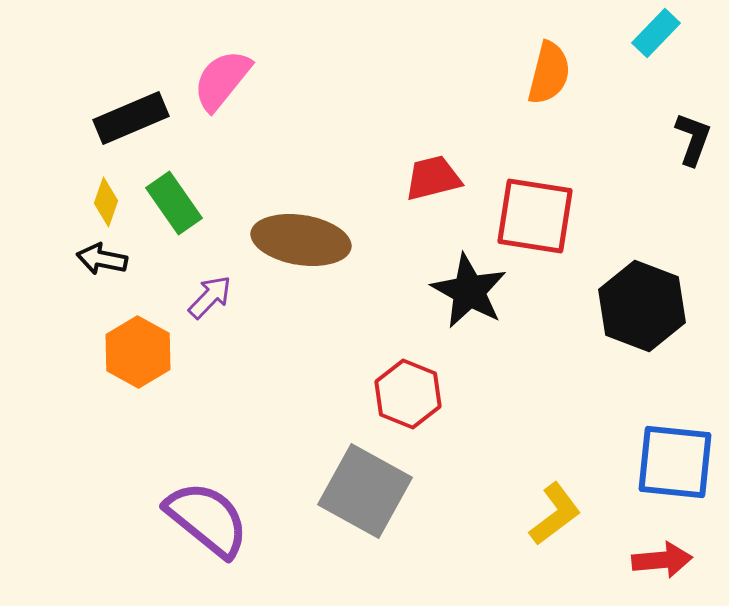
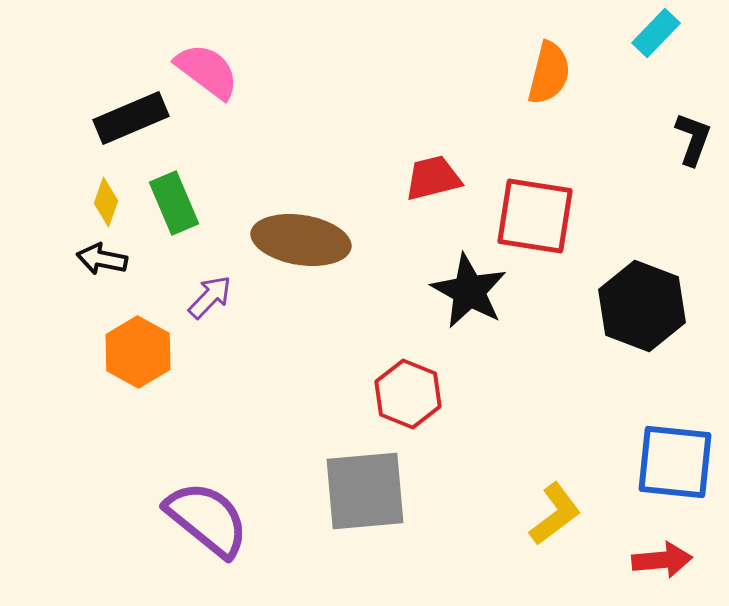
pink semicircle: moved 15 px left, 9 px up; rotated 88 degrees clockwise
green rectangle: rotated 12 degrees clockwise
gray square: rotated 34 degrees counterclockwise
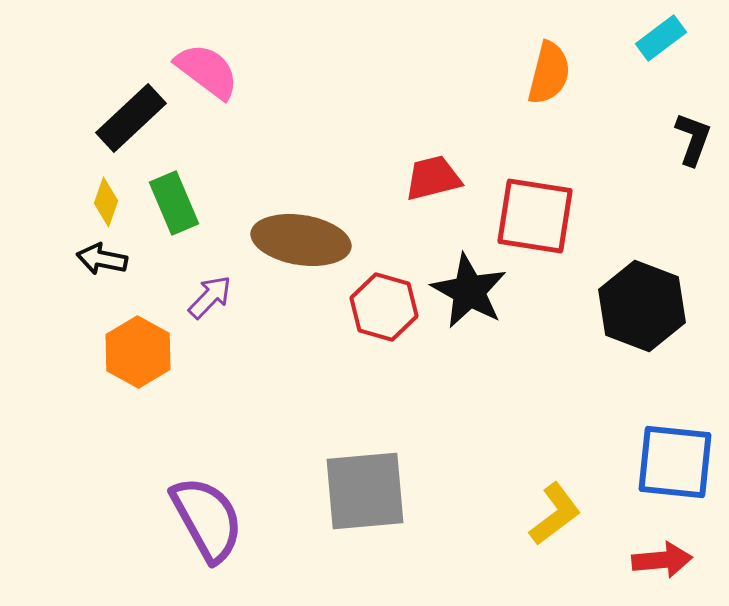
cyan rectangle: moved 5 px right, 5 px down; rotated 9 degrees clockwise
black rectangle: rotated 20 degrees counterclockwise
red hexagon: moved 24 px left, 87 px up; rotated 6 degrees counterclockwise
purple semicircle: rotated 22 degrees clockwise
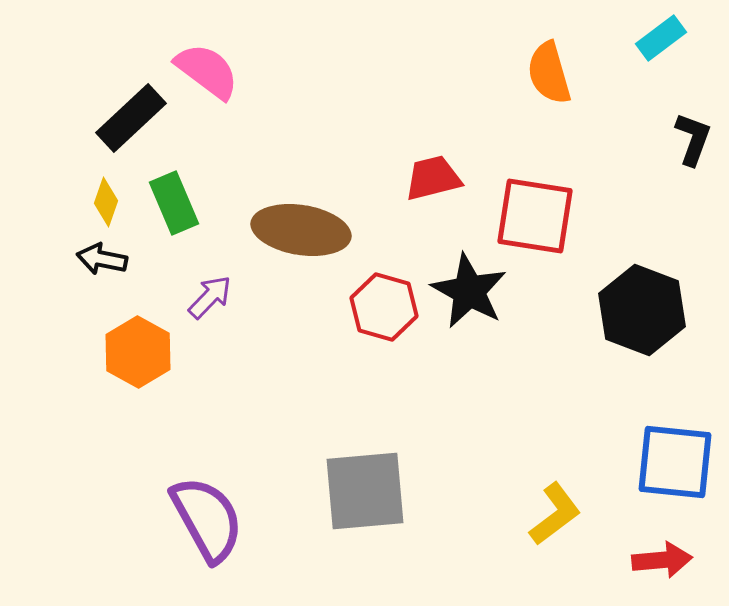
orange semicircle: rotated 150 degrees clockwise
brown ellipse: moved 10 px up
black hexagon: moved 4 px down
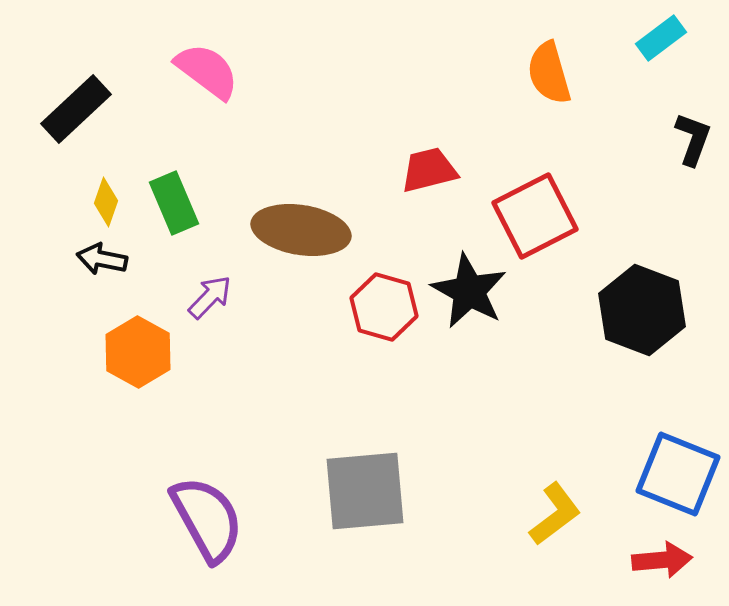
black rectangle: moved 55 px left, 9 px up
red trapezoid: moved 4 px left, 8 px up
red square: rotated 36 degrees counterclockwise
blue square: moved 3 px right, 12 px down; rotated 16 degrees clockwise
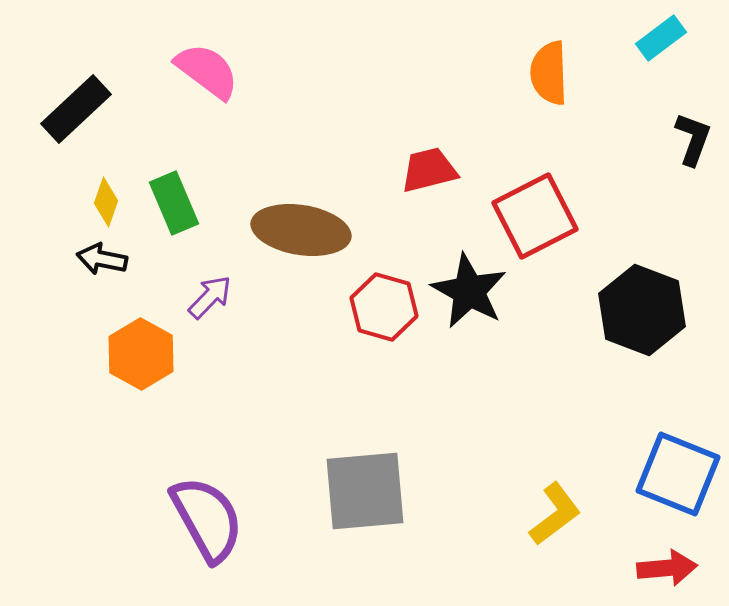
orange semicircle: rotated 14 degrees clockwise
orange hexagon: moved 3 px right, 2 px down
red arrow: moved 5 px right, 8 px down
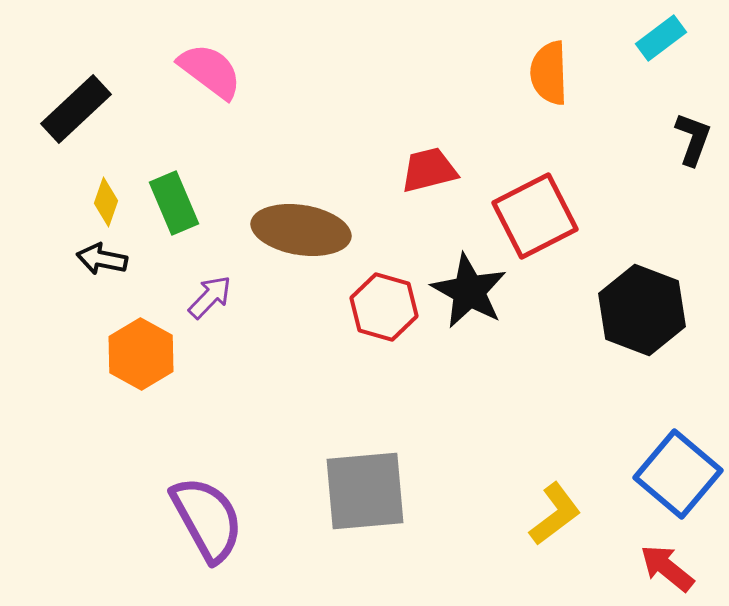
pink semicircle: moved 3 px right
blue square: rotated 18 degrees clockwise
red arrow: rotated 136 degrees counterclockwise
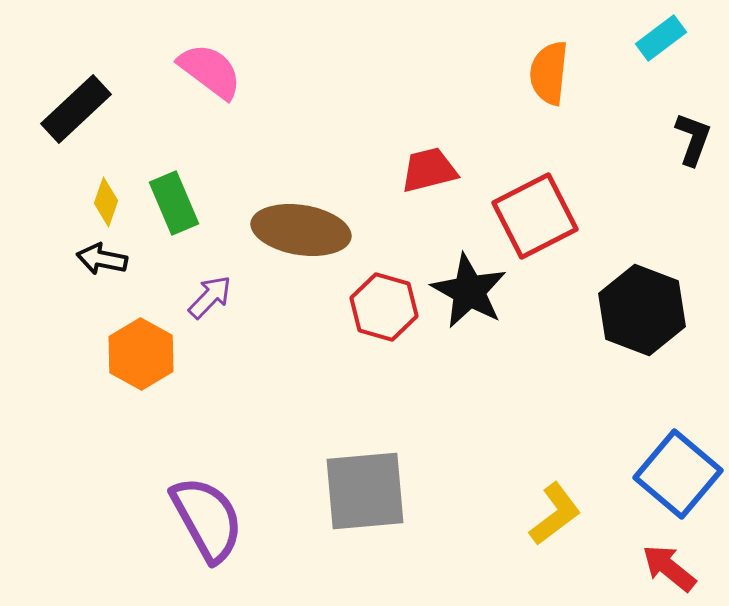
orange semicircle: rotated 8 degrees clockwise
red arrow: moved 2 px right
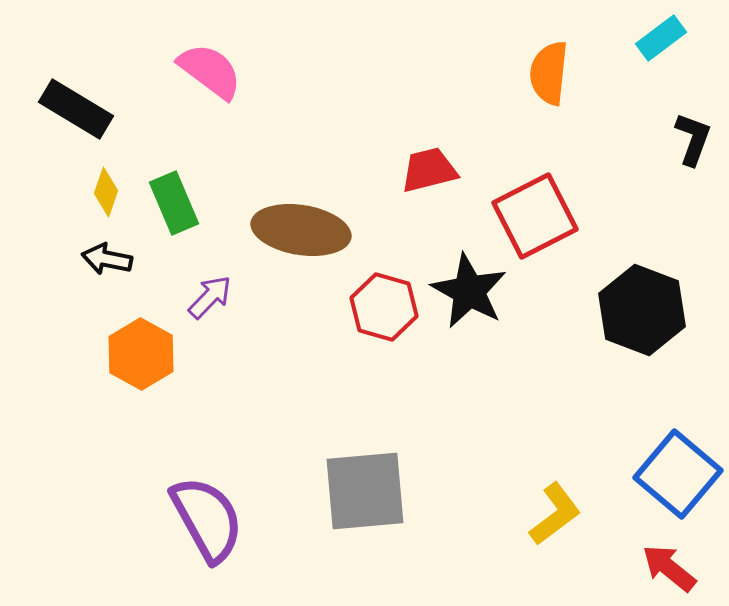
black rectangle: rotated 74 degrees clockwise
yellow diamond: moved 10 px up
black arrow: moved 5 px right
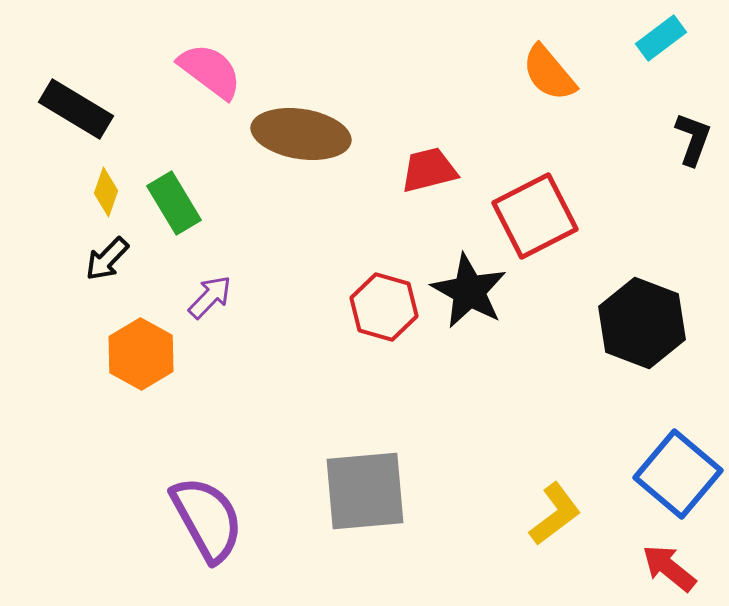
orange semicircle: rotated 46 degrees counterclockwise
green rectangle: rotated 8 degrees counterclockwise
brown ellipse: moved 96 px up
black arrow: rotated 57 degrees counterclockwise
black hexagon: moved 13 px down
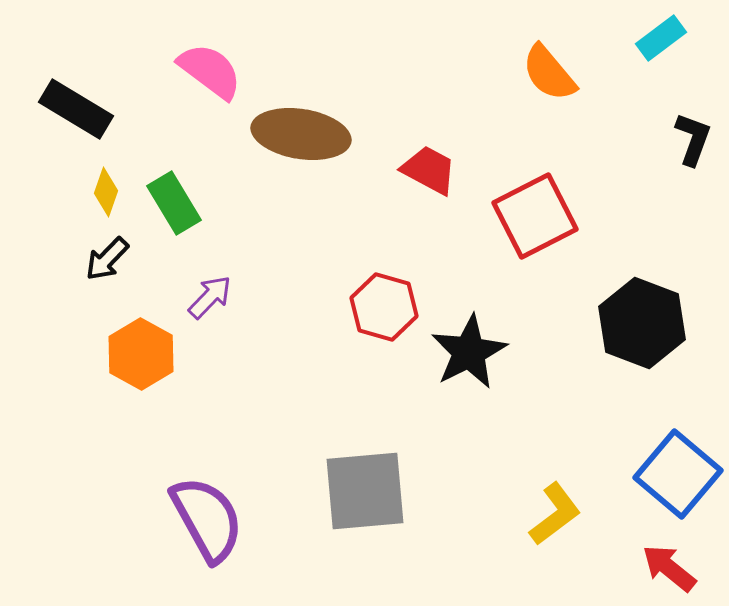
red trapezoid: rotated 42 degrees clockwise
black star: moved 61 px down; rotated 16 degrees clockwise
